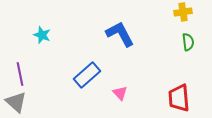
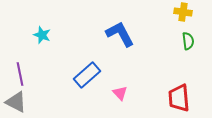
yellow cross: rotated 18 degrees clockwise
green semicircle: moved 1 px up
gray triangle: rotated 15 degrees counterclockwise
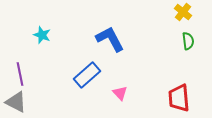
yellow cross: rotated 30 degrees clockwise
blue L-shape: moved 10 px left, 5 px down
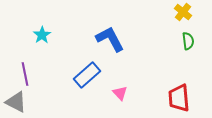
cyan star: rotated 18 degrees clockwise
purple line: moved 5 px right
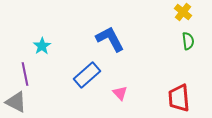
cyan star: moved 11 px down
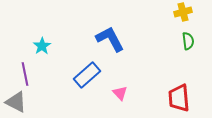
yellow cross: rotated 36 degrees clockwise
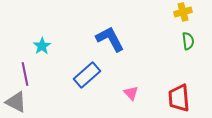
pink triangle: moved 11 px right
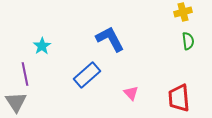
gray triangle: rotated 30 degrees clockwise
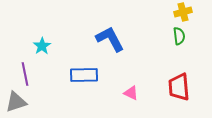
green semicircle: moved 9 px left, 5 px up
blue rectangle: moved 3 px left; rotated 40 degrees clockwise
pink triangle: rotated 21 degrees counterclockwise
red trapezoid: moved 11 px up
gray triangle: rotated 45 degrees clockwise
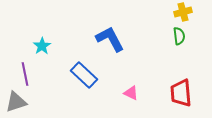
blue rectangle: rotated 44 degrees clockwise
red trapezoid: moved 2 px right, 6 px down
